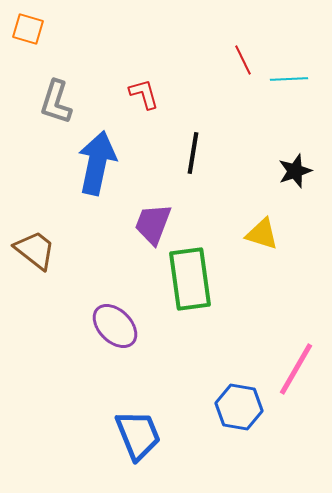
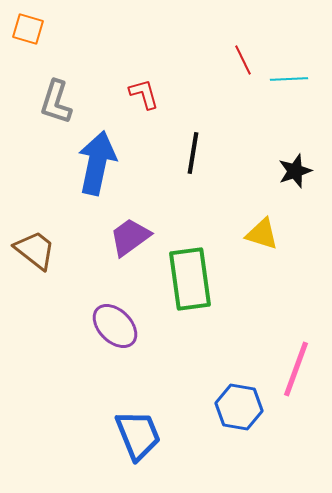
purple trapezoid: moved 23 px left, 13 px down; rotated 33 degrees clockwise
pink line: rotated 10 degrees counterclockwise
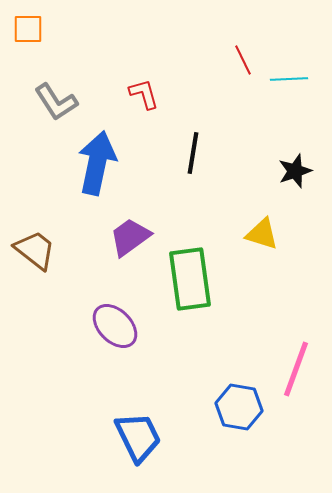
orange square: rotated 16 degrees counterclockwise
gray L-shape: rotated 51 degrees counterclockwise
blue trapezoid: moved 2 px down; rotated 4 degrees counterclockwise
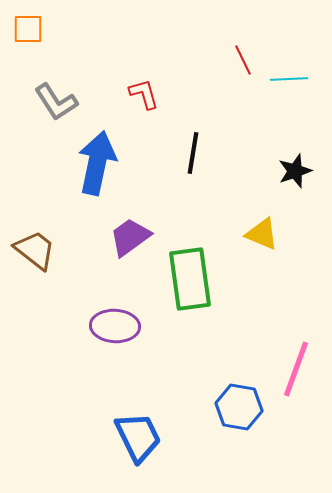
yellow triangle: rotated 6 degrees clockwise
purple ellipse: rotated 42 degrees counterclockwise
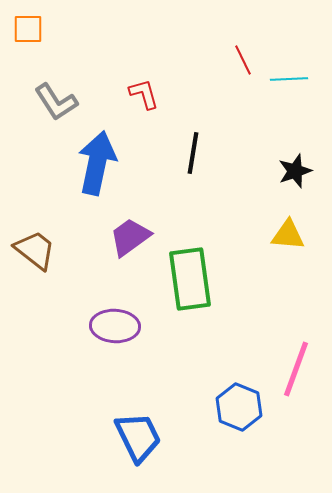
yellow triangle: moved 26 px right, 1 px down; rotated 18 degrees counterclockwise
blue hexagon: rotated 12 degrees clockwise
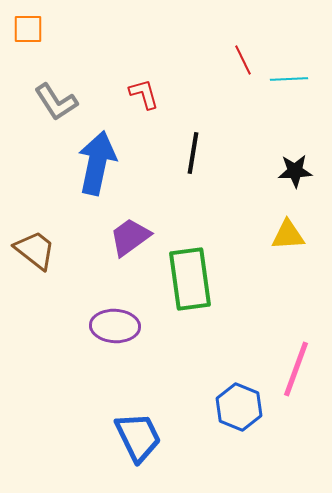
black star: rotated 16 degrees clockwise
yellow triangle: rotated 9 degrees counterclockwise
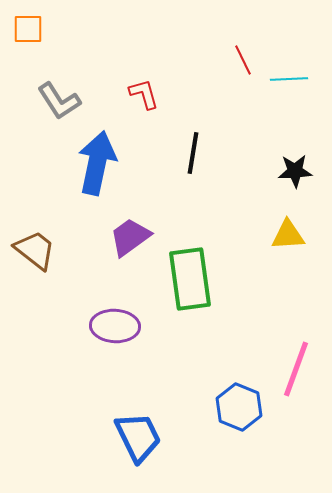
gray L-shape: moved 3 px right, 1 px up
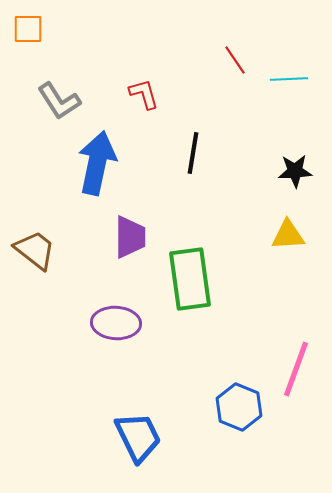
red line: moved 8 px left; rotated 8 degrees counterclockwise
purple trapezoid: rotated 126 degrees clockwise
purple ellipse: moved 1 px right, 3 px up
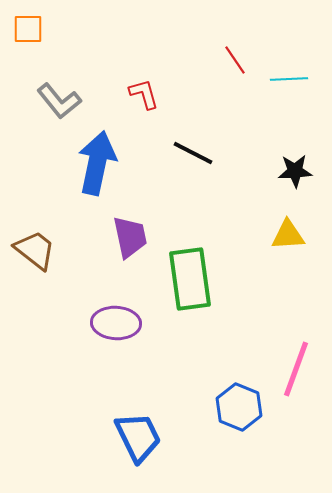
gray L-shape: rotated 6 degrees counterclockwise
black line: rotated 72 degrees counterclockwise
purple trapezoid: rotated 12 degrees counterclockwise
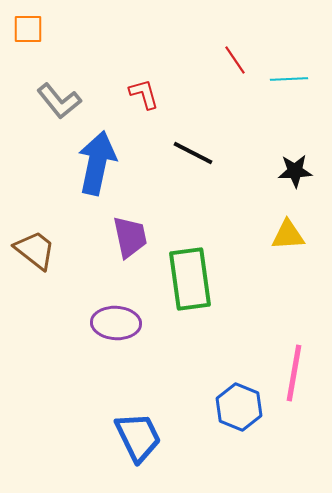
pink line: moved 2 px left, 4 px down; rotated 10 degrees counterclockwise
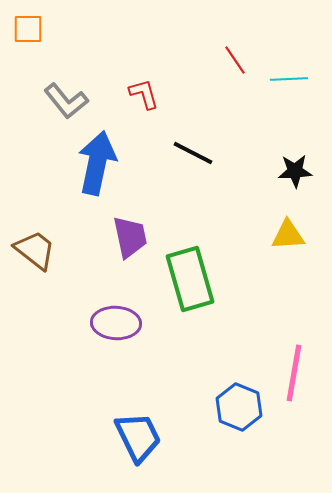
gray L-shape: moved 7 px right
green rectangle: rotated 8 degrees counterclockwise
